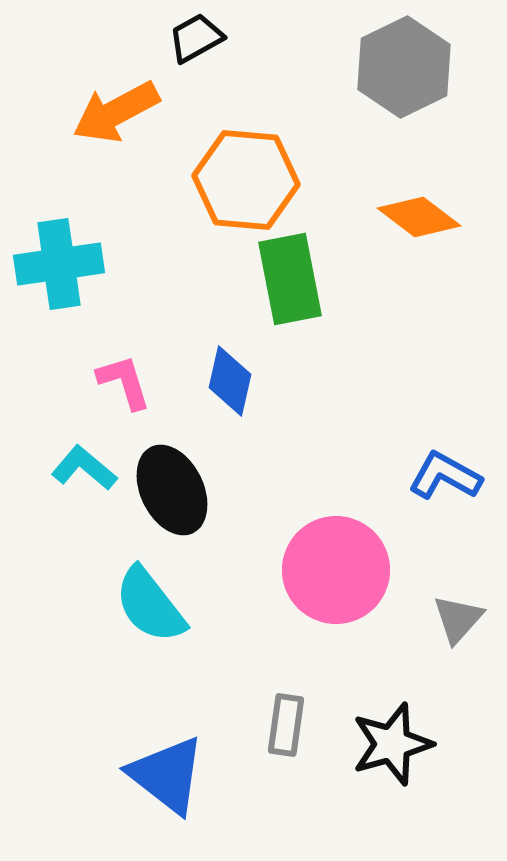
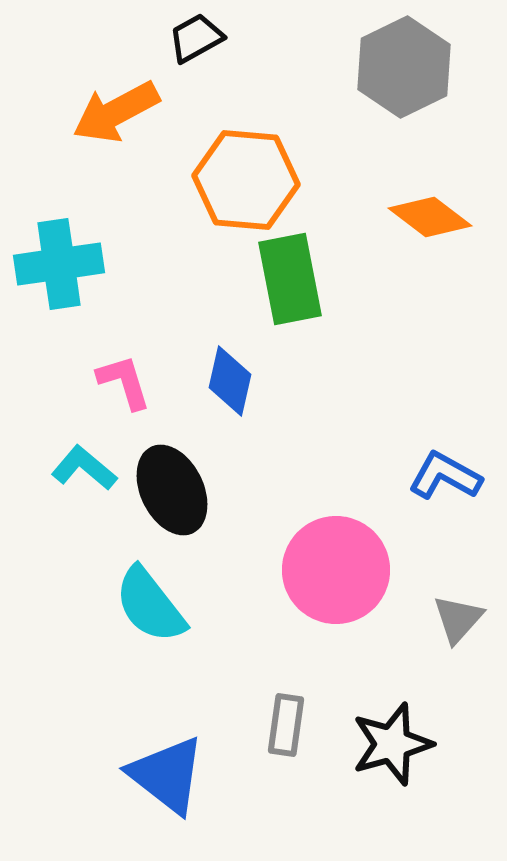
orange diamond: moved 11 px right
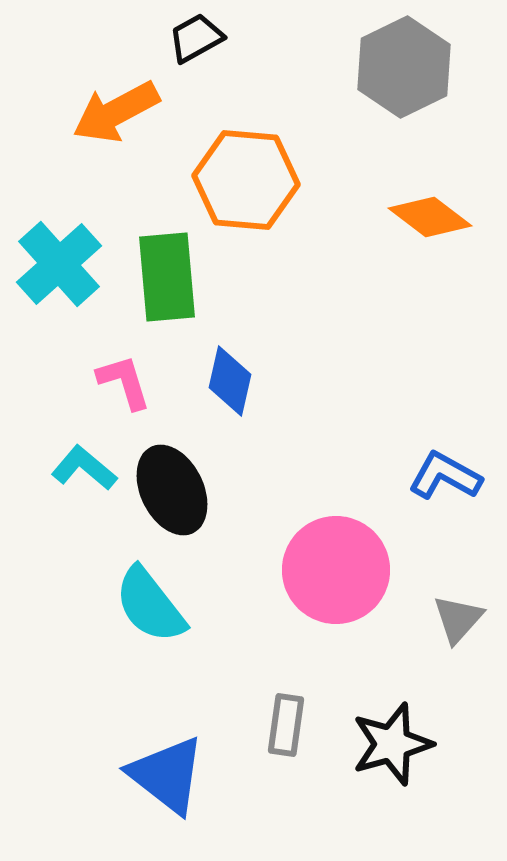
cyan cross: rotated 34 degrees counterclockwise
green rectangle: moved 123 px left, 2 px up; rotated 6 degrees clockwise
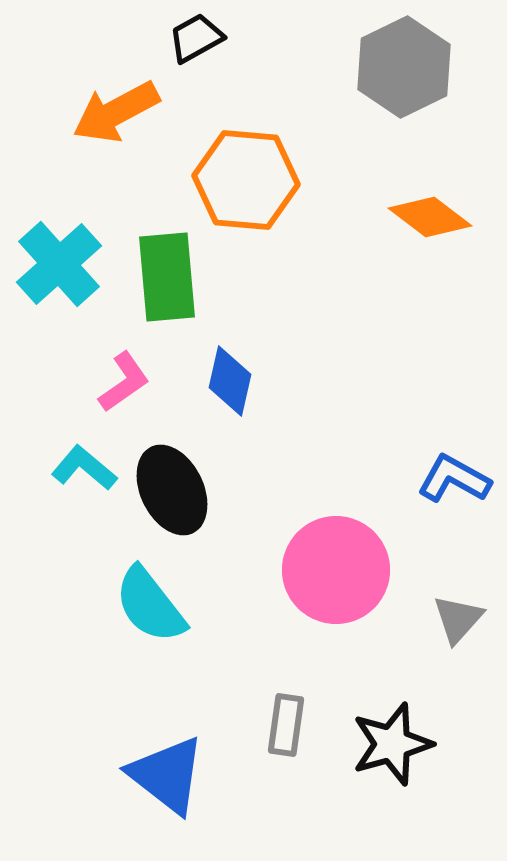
pink L-shape: rotated 72 degrees clockwise
blue L-shape: moved 9 px right, 3 px down
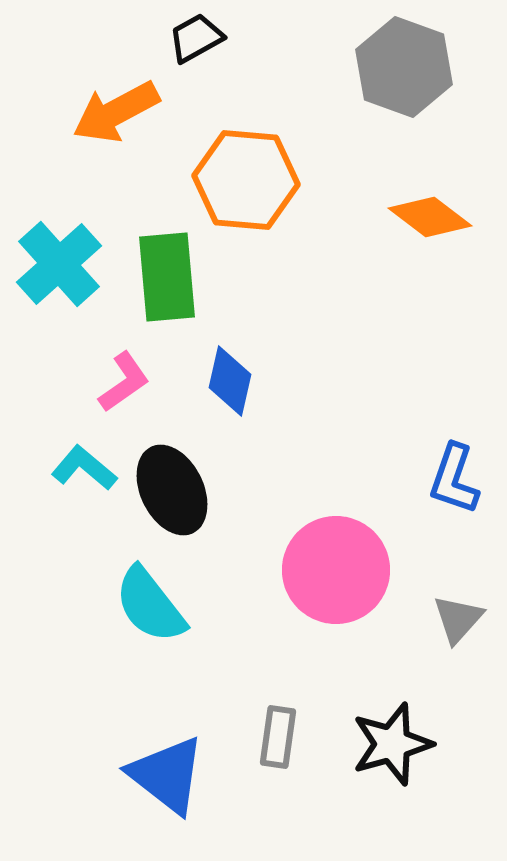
gray hexagon: rotated 14 degrees counterclockwise
blue L-shape: rotated 100 degrees counterclockwise
gray rectangle: moved 8 px left, 12 px down
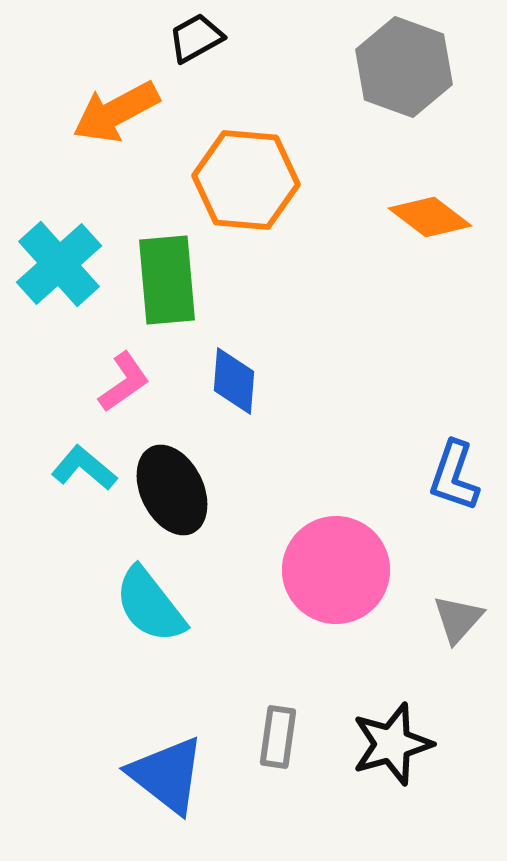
green rectangle: moved 3 px down
blue diamond: moved 4 px right; rotated 8 degrees counterclockwise
blue L-shape: moved 3 px up
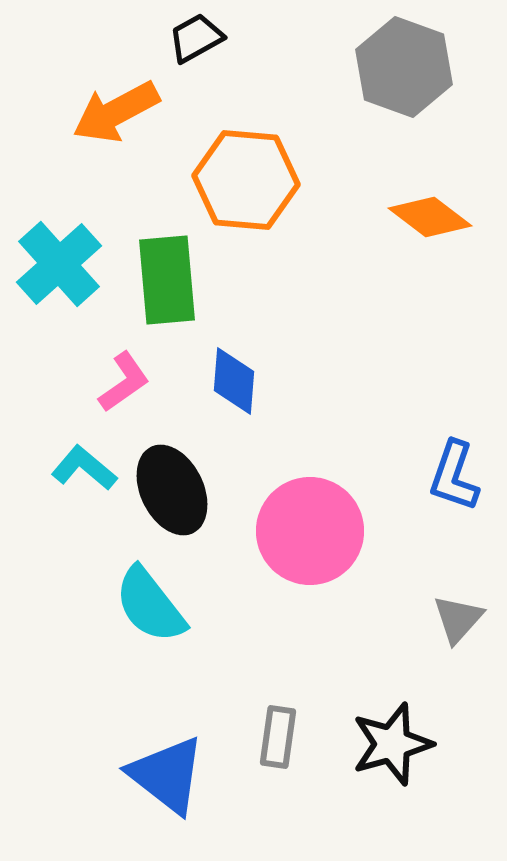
pink circle: moved 26 px left, 39 px up
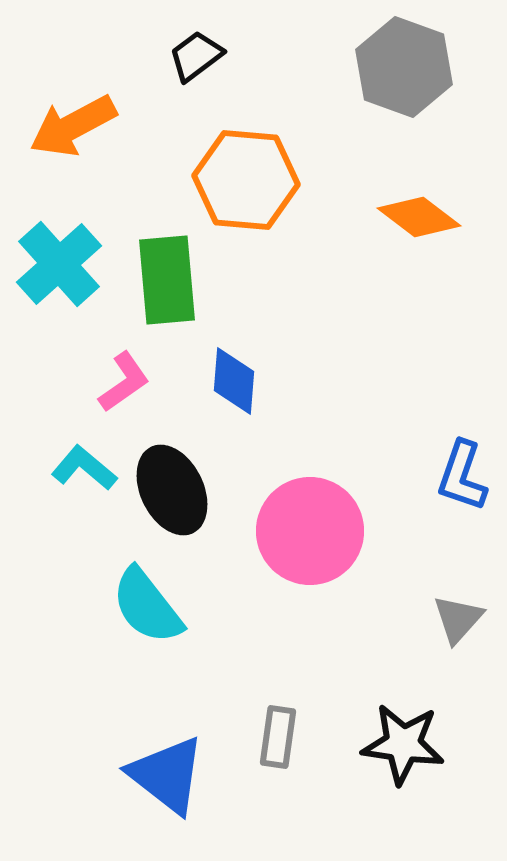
black trapezoid: moved 18 px down; rotated 8 degrees counterclockwise
orange arrow: moved 43 px left, 14 px down
orange diamond: moved 11 px left
blue L-shape: moved 8 px right
cyan semicircle: moved 3 px left, 1 px down
black star: moved 11 px right; rotated 24 degrees clockwise
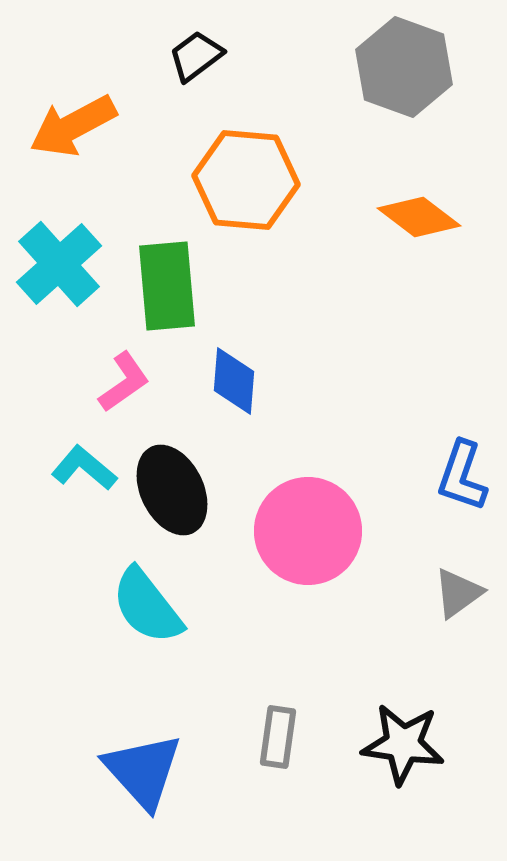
green rectangle: moved 6 px down
pink circle: moved 2 px left
gray triangle: moved 26 px up; rotated 12 degrees clockwise
blue triangle: moved 24 px left, 4 px up; rotated 10 degrees clockwise
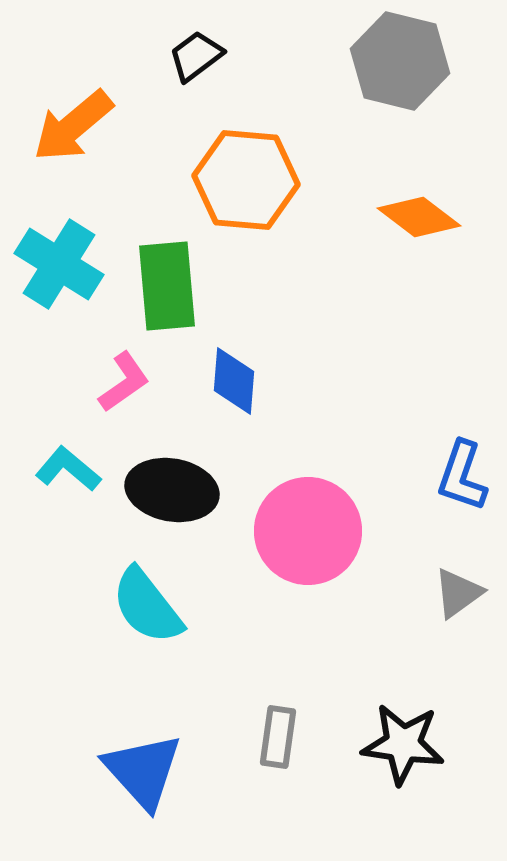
gray hexagon: moved 4 px left, 6 px up; rotated 6 degrees counterclockwise
orange arrow: rotated 12 degrees counterclockwise
cyan cross: rotated 16 degrees counterclockwise
cyan L-shape: moved 16 px left, 1 px down
black ellipse: rotated 54 degrees counterclockwise
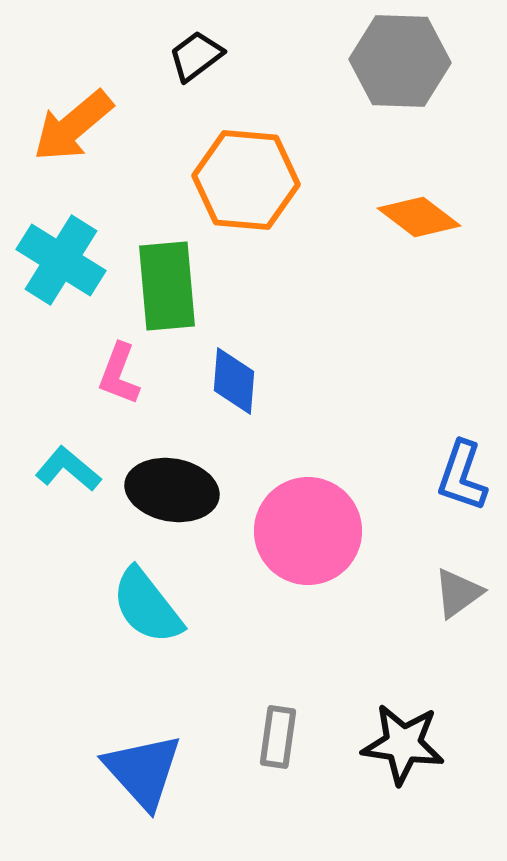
gray hexagon: rotated 12 degrees counterclockwise
cyan cross: moved 2 px right, 4 px up
pink L-shape: moved 5 px left, 8 px up; rotated 146 degrees clockwise
